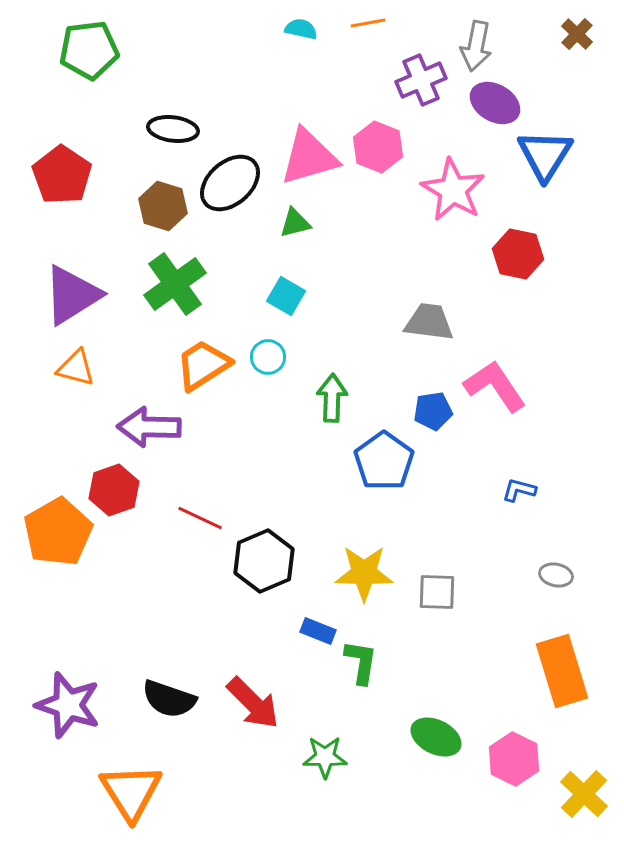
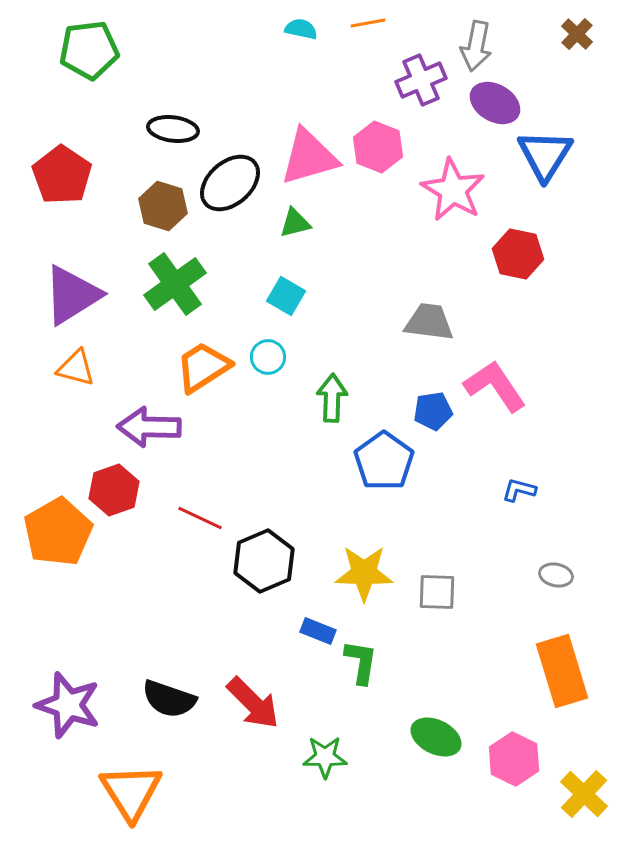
orange trapezoid at (203, 365): moved 2 px down
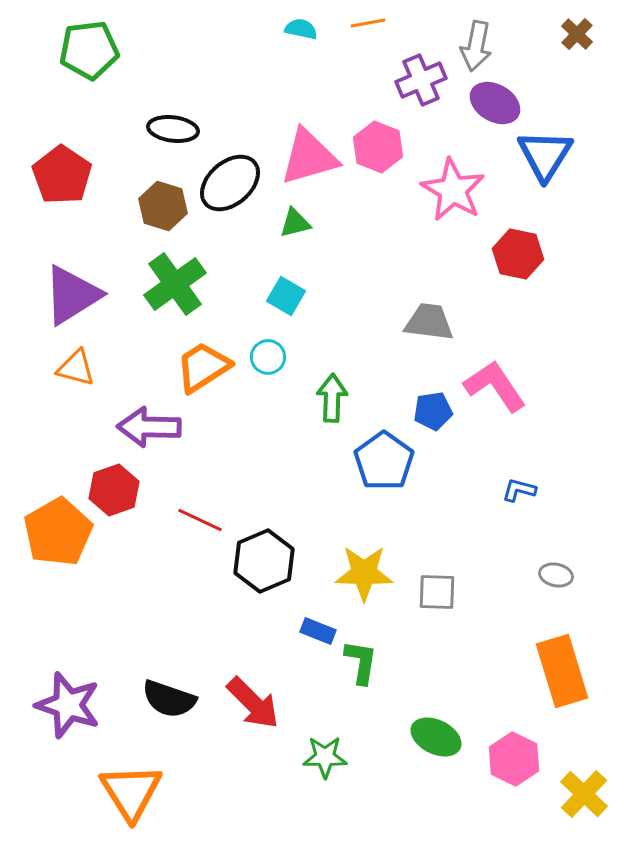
red line at (200, 518): moved 2 px down
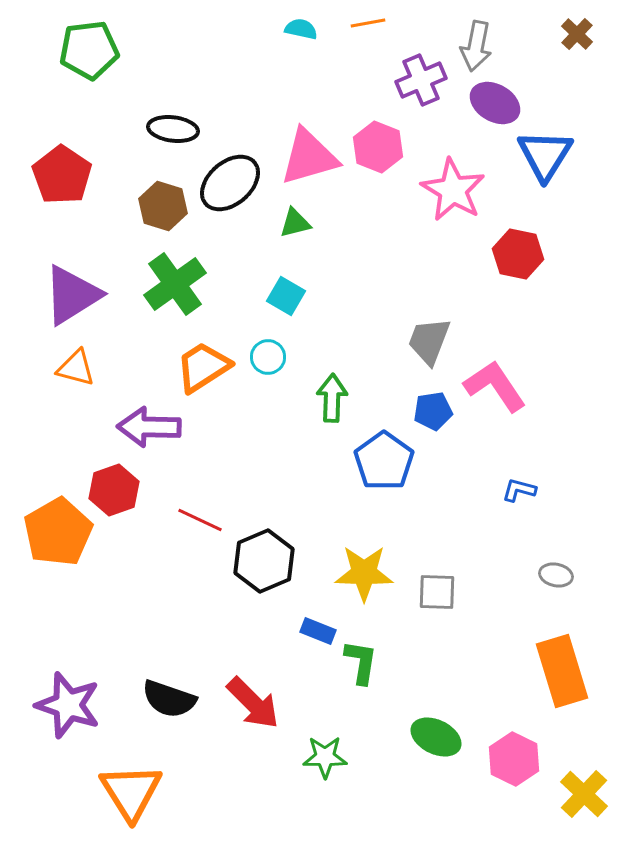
gray trapezoid at (429, 322): moved 19 px down; rotated 76 degrees counterclockwise
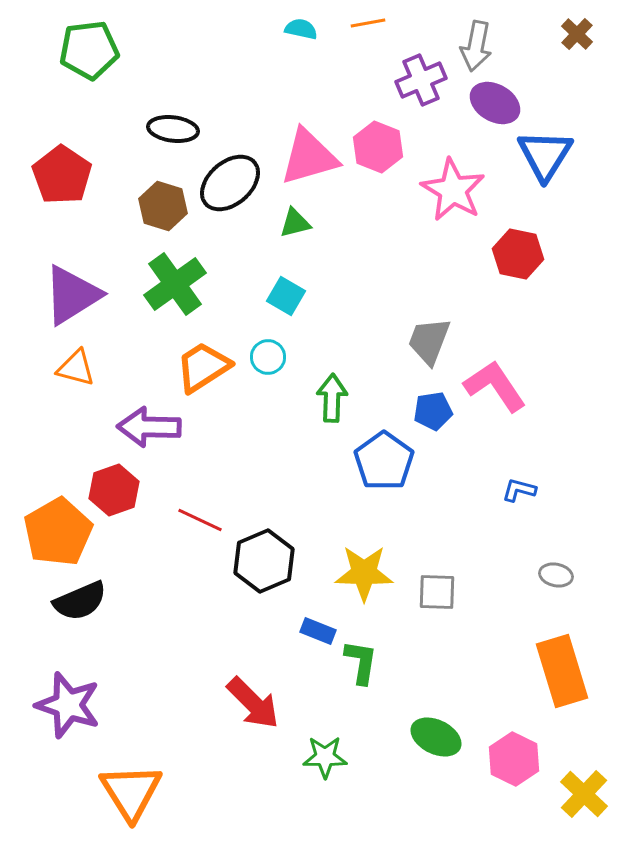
black semicircle at (169, 699): moved 89 px left, 98 px up; rotated 42 degrees counterclockwise
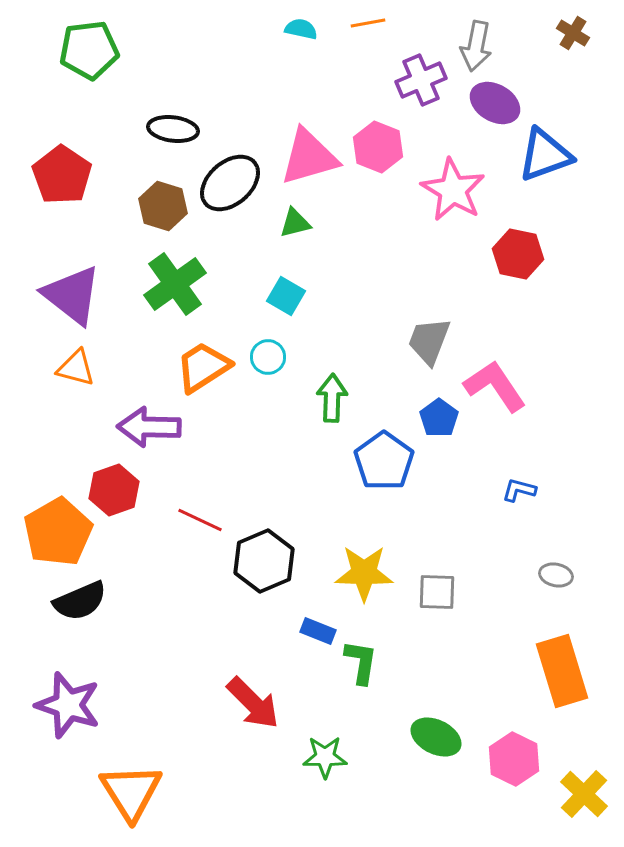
brown cross at (577, 34): moved 4 px left, 1 px up; rotated 12 degrees counterclockwise
blue triangle at (545, 155): rotated 38 degrees clockwise
purple triangle at (72, 295): rotated 50 degrees counterclockwise
blue pentagon at (433, 411): moved 6 px right, 7 px down; rotated 27 degrees counterclockwise
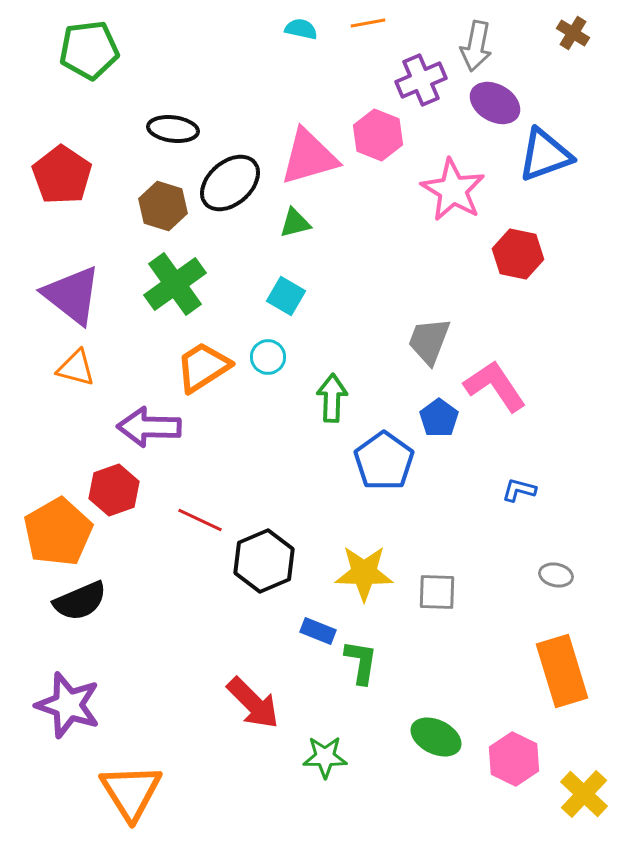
pink hexagon at (378, 147): moved 12 px up
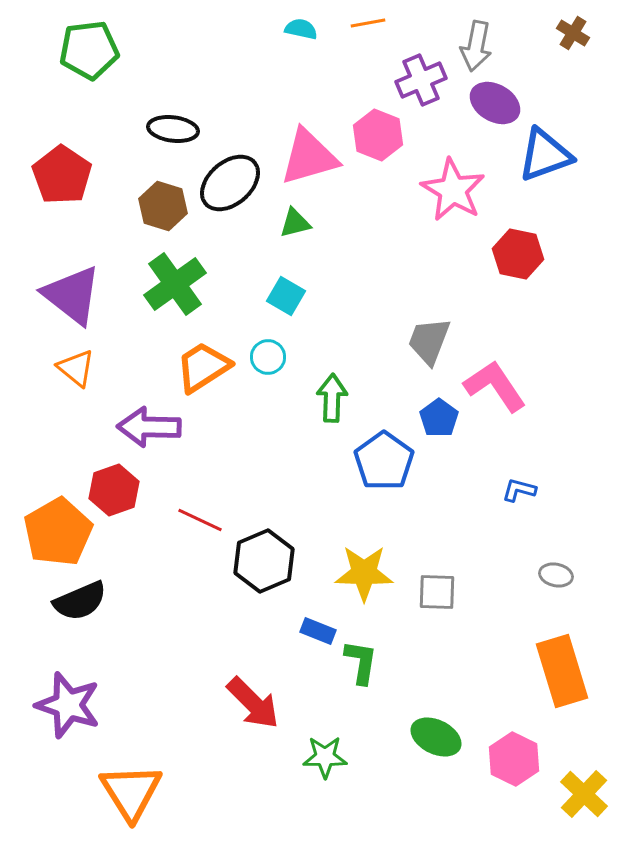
orange triangle at (76, 368): rotated 24 degrees clockwise
